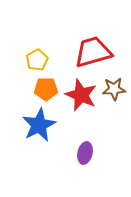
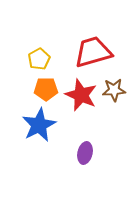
yellow pentagon: moved 2 px right, 1 px up
brown star: moved 1 px down
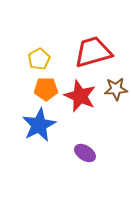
brown star: moved 2 px right, 1 px up
red star: moved 1 px left, 1 px down
purple ellipse: rotated 70 degrees counterclockwise
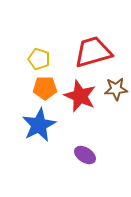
yellow pentagon: rotated 25 degrees counterclockwise
orange pentagon: moved 1 px left, 1 px up
purple ellipse: moved 2 px down
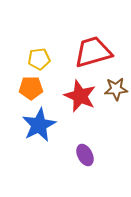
yellow pentagon: rotated 25 degrees counterclockwise
orange pentagon: moved 14 px left
purple ellipse: rotated 30 degrees clockwise
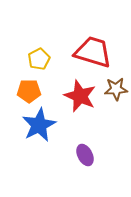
red trapezoid: rotated 33 degrees clockwise
yellow pentagon: rotated 20 degrees counterclockwise
orange pentagon: moved 2 px left, 3 px down
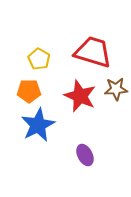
yellow pentagon: rotated 15 degrees counterclockwise
blue star: moved 1 px left
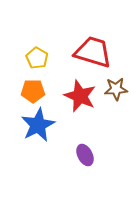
yellow pentagon: moved 2 px left, 1 px up
orange pentagon: moved 4 px right
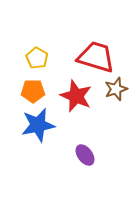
red trapezoid: moved 3 px right, 5 px down
brown star: rotated 15 degrees counterclockwise
red star: moved 4 px left
blue star: rotated 16 degrees clockwise
purple ellipse: rotated 10 degrees counterclockwise
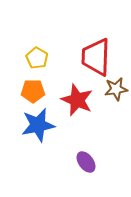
red trapezoid: rotated 105 degrees counterclockwise
brown star: rotated 10 degrees clockwise
red star: moved 1 px right, 4 px down
purple ellipse: moved 1 px right, 7 px down
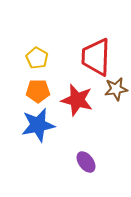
orange pentagon: moved 5 px right
red star: rotated 8 degrees counterclockwise
